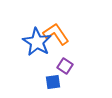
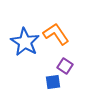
blue star: moved 12 px left
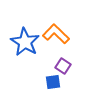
orange L-shape: rotated 12 degrees counterclockwise
purple square: moved 2 px left
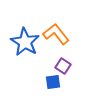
orange L-shape: rotated 8 degrees clockwise
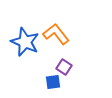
blue star: rotated 8 degrees counterclockwise
purple square: moved 1 px right, 1 px down
